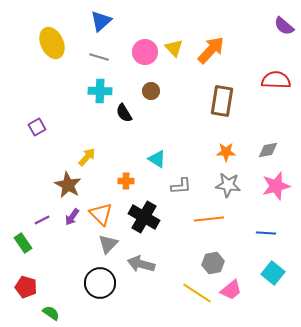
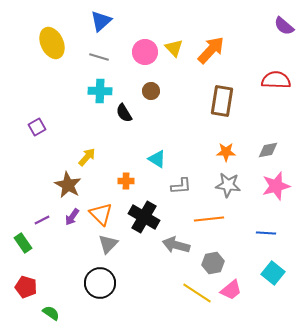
gray arrow: moved 35 px right, 19 px up
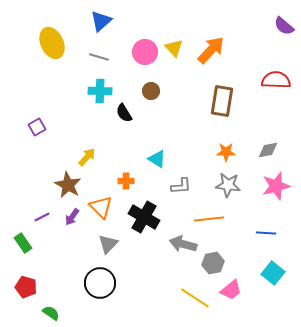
orange triangle: moved 7 px up
purple line: moved 3 px up
gray arrow: moved 7 px right, 1 px up
yellow line: moved 2 px left, 5 px down
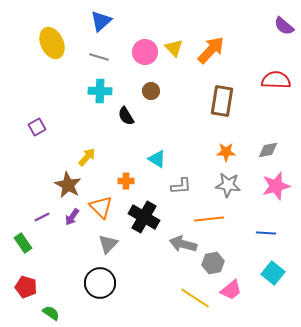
black semicircle: moved 2 px right, 3 px down
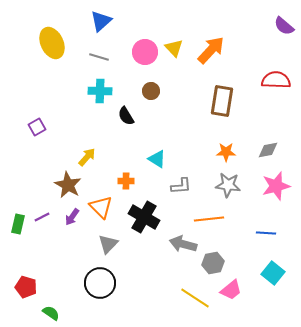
green rectangle: moved 5 px left, 19 px up; rotated 48 degrees clockwise
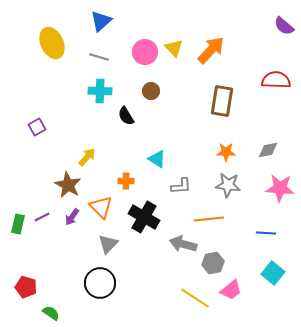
pink star: moved 4 px right, 2 px down; rotated 20 degrees clockwise
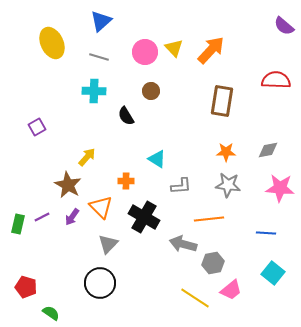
cyan cross: moved 6 px left
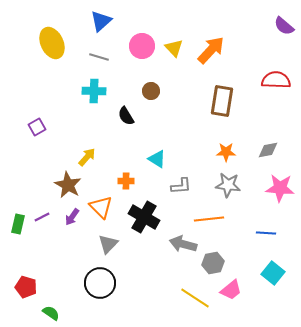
pink circle: moved 3 px left, 6 px up
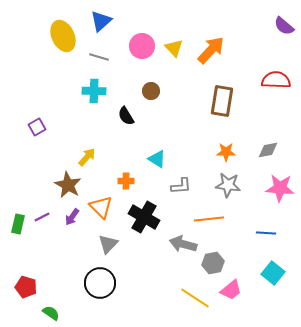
yellow ellipse: moved 11 px right, 7 px up
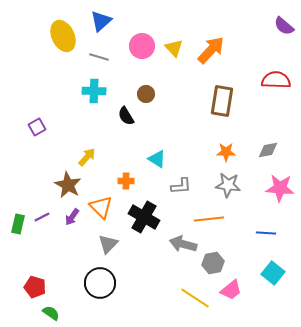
brown circle: moved 5 px left, 3 px down
red pentagon: moved 9 px right
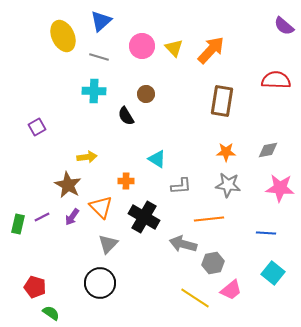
yellow arrow: rotated 42 degrees clockwise
